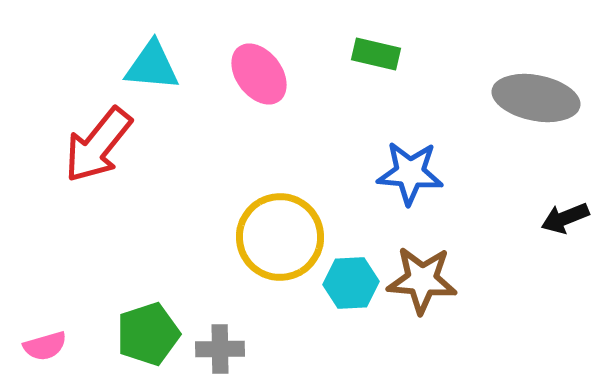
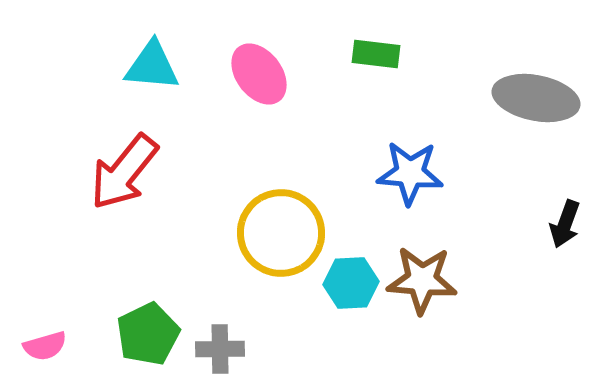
green rectangle: rotated 6 degrees counterclockwise
red arrow: moved 26 px right, 27 px down
black arrow: moved 6 px down; rotated 48 degrees counterclockwise
yellow circle: moved 1 px right, 4 px up
green pentagon: rotated 8 degrees counterclockwise
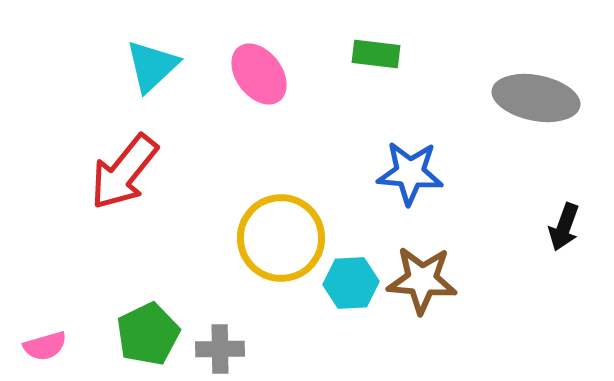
cyan triangle: rotated 48 degrees counterclockwise
black arrow: moved 1 px left, 3 px down
yellow circle: moved 5 px down
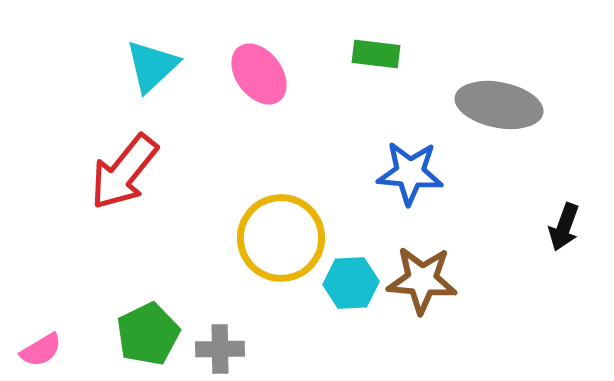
gray ellipse: moved 37 px left, 7 px down
pink semicircle: moved 4 px left, 4 px down; rotated 15 degrees counterclockwise
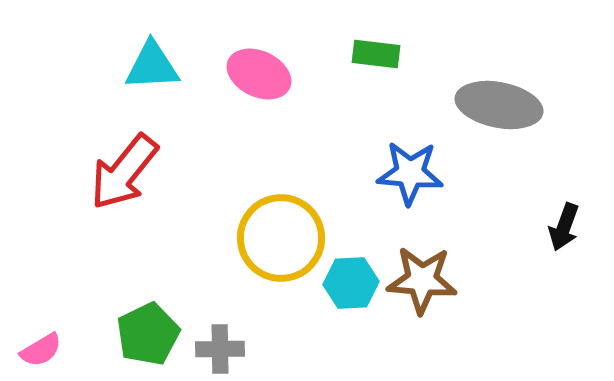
cyan triangle: rotated 40 degrees clockwise
pink ellipse: rotated 28 degrees counterclockwise
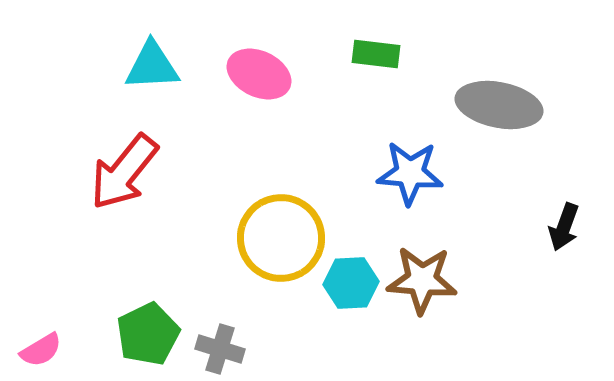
gray cross: rotated 18 degrees clockwise
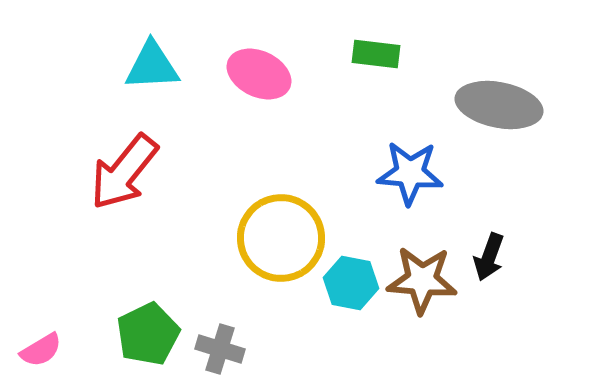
black arrow: moved 75 px left, 30 px down
cyan hexagon: rotated 14 degrees clockwise
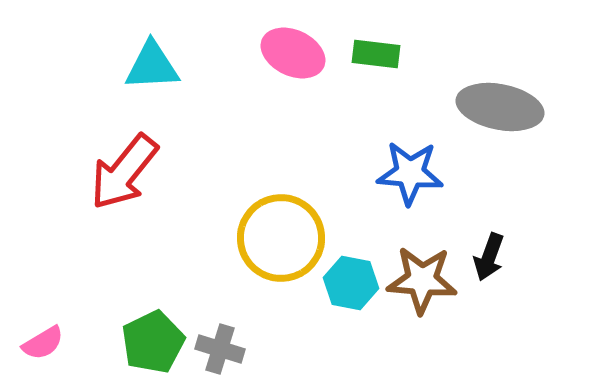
pink ellipse: moved 34 px right, 21 px up
gray ellipse: moved 1 px right, 2 px down
green pentagon: moved 5 px right, 8 px down
pink semicircle: moved 2 px right, 7 px up
